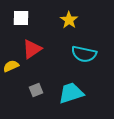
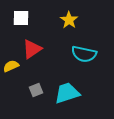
cyan trapezoid: moved 4 px left
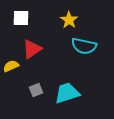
cyan semicircle: moved 8 px up
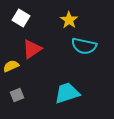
white square: rotated 30 degrees clockwise
gray square: moved 19 px left, 5 px down
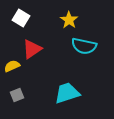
yellow semicircle: moved 1 px right
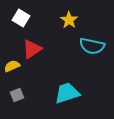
cyan semicircle: moved 8 px right
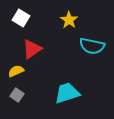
yellow semicircle: moved 4 px right, 5 px down
gray square: rotated 32 degrees counterclockwise
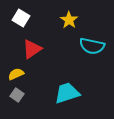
yellow semicircle: moved 3 px down
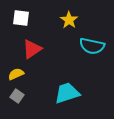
white square: rotated 24 degrees counterclockwise
gray square: moved 1 px down
